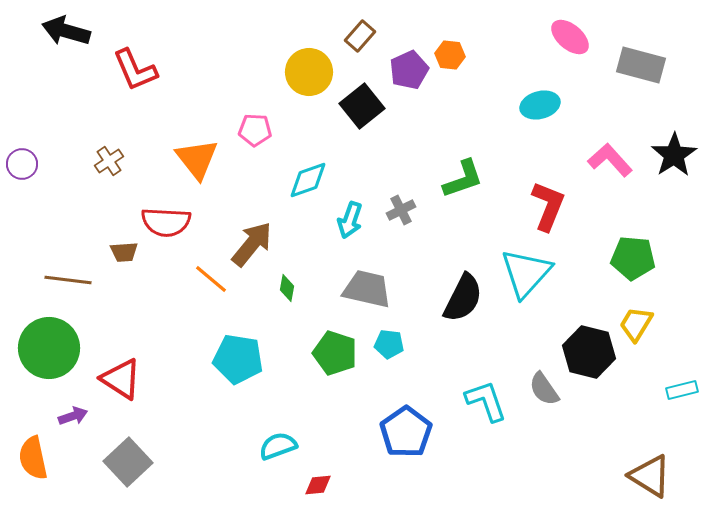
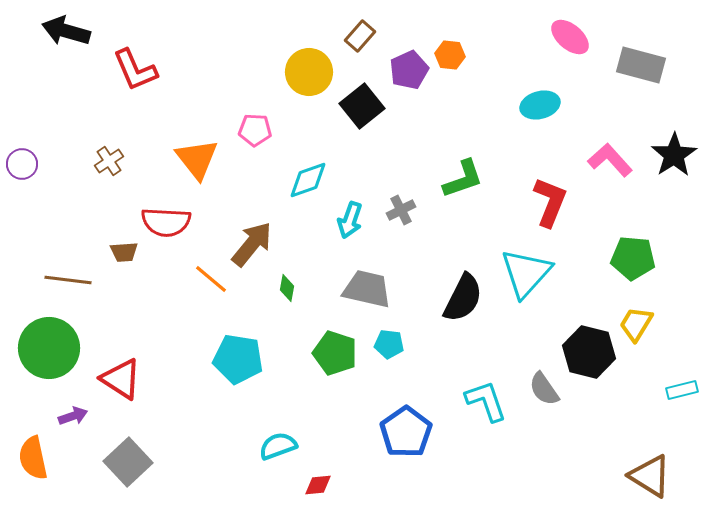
red L-shape at (548, 206): moved 2 px right, 4 px up
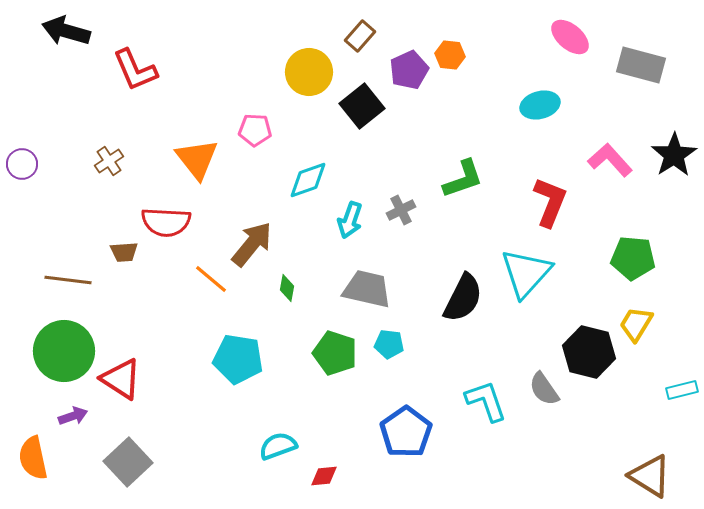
green circle at (49, 348): moved 15 px right, 3 px down
red diamond at (318, 485): moved 6 px right, 9 px up
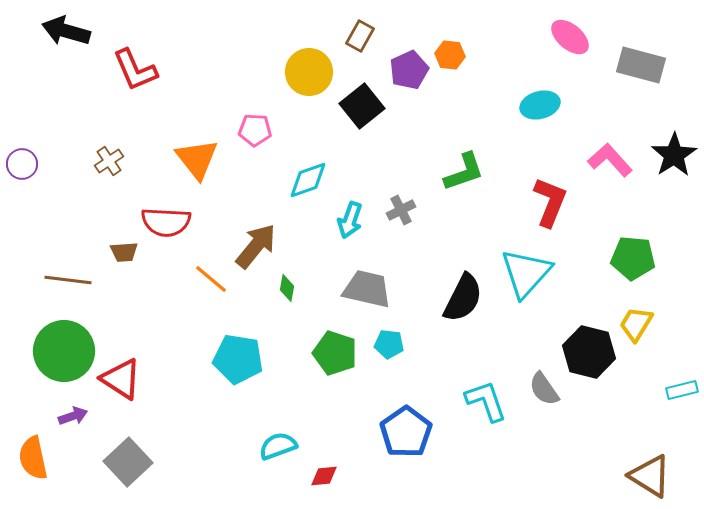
brown rectangle at (360, 36): rotated 12 degrees counterclockwise
green L-shape at (463, 179): moved 1 px right, 7 px up
brown arrow at (252, 244): moved 4 px right, 2 px down
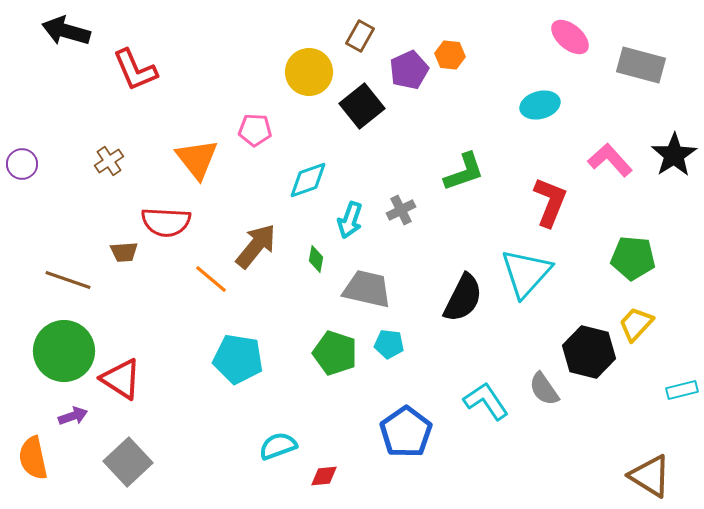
brown line at (68, 280): rotated 12 degrees clockwise
green diamond at (287, 288): moved 29 px right, 29 px up
yellow trapezoid at (636, 324): rotated 12 degrees clockwise
cyan L-shape at (486, 401): rotated 15 degrees counterclockwise
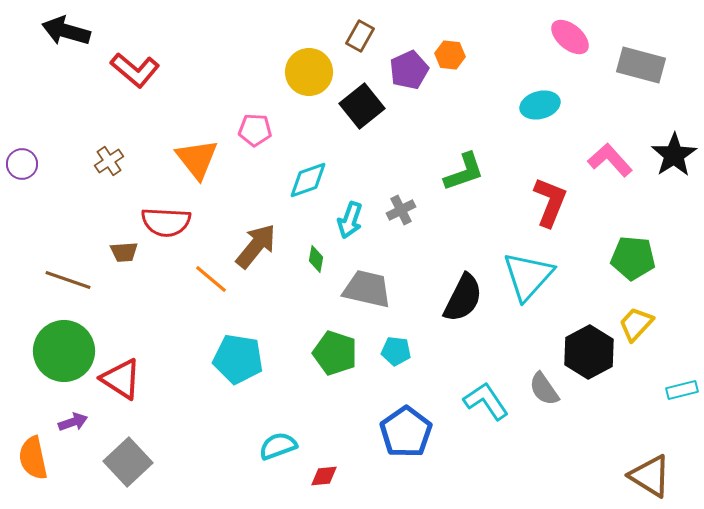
red L-shape at (135, 70): rotated 27 degrees counterclockwise
cyan triangle at (526, 273): moved 2 px right, 3 px down
cyan pentagon at (389, 344): moved 7 px right, 7 px down
black hexagon at (589, 352): rotated 18 degrees clockwise
purple arrow at (73, 416): moved 6 px down
